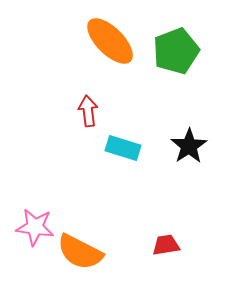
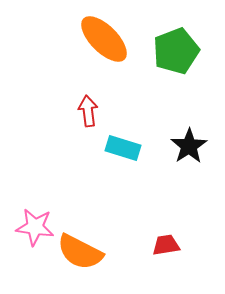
orange ellipse: moved 6 px left, 2 px up
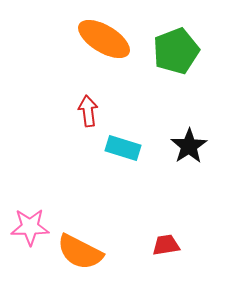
orange ellipse: rotated 14 degrees counterclockwise
pink star: moved 5 px left; rotated 9 degrees counterclockwise
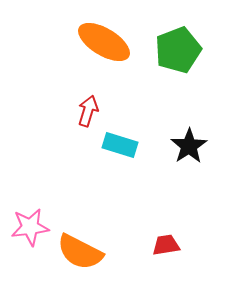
orange ellipse: moved 3 px down
green pentagon: moved 2 px right, 1 px up
red arrow: rotated 24 degrees clockwise
cyan rectangle: moved 3 px left, 3 px up
pink star: rotated 6 degrees counterclockwise
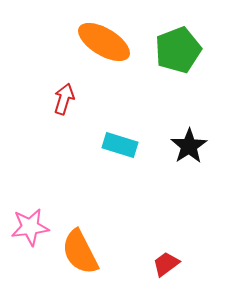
red arrow: moved 24 px left, 12 px up
red trapezoid: moved 19 px down; rotated 28 degrees counterclockwise
orange semicircle: rotated 36 degrees clockwise
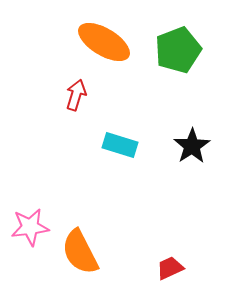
red arrow: moved 12 px right, 4 px up
black star: moved 3 px right
red trapezoid: moved 4 px right, 4 px down; rotated 12 degrees clockwise
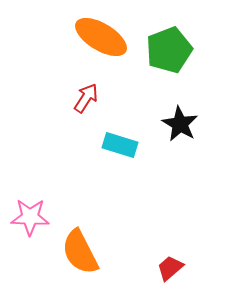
orange ellipse: moved 3 px left, 5 px up
green pentagon: moved 9 px left
red arrow: moved 10 px right, 3 px down; rotated 16 degrees clockwise
black star: moved 12 px left, 22 px up; rotated 9 degrees counterclockwise
pink star: moved 10 px up; rotated 9 degrees clockwise
red trapezoid: rotated 16 degrees counterclockwise
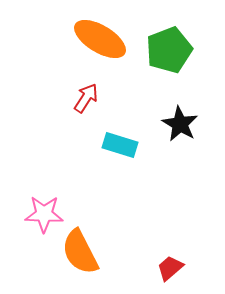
orange ellipse: moved 1 px left, 2 px down
pink star: moved 14 px right, 3 px up
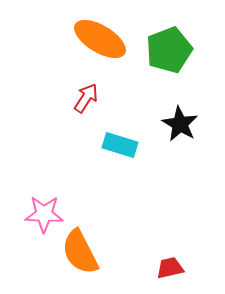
red trapezoid: rotated 28 degrees clockwise
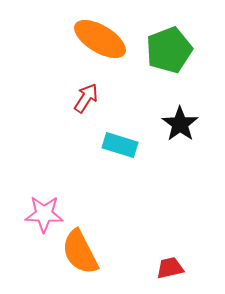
black star: rotated 6 degrees clockwise
